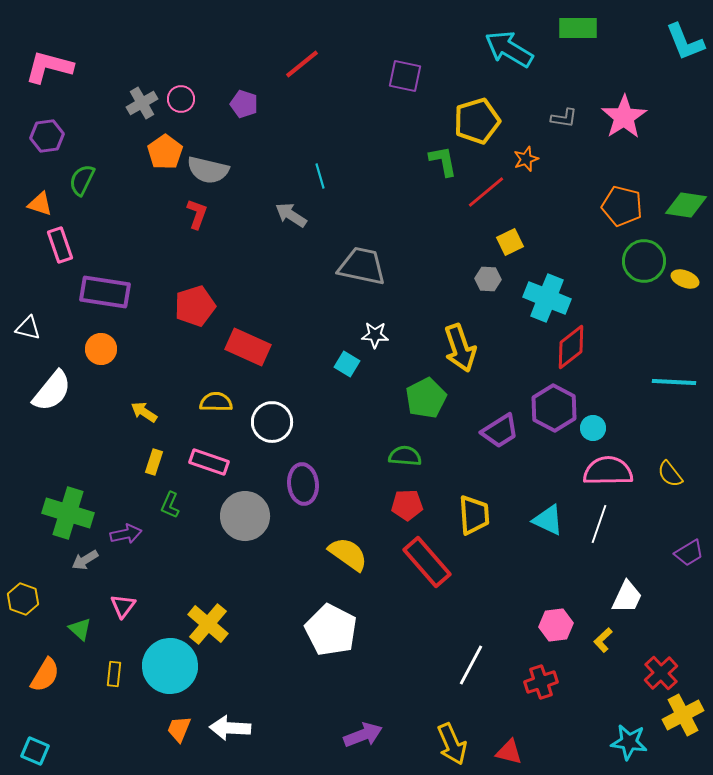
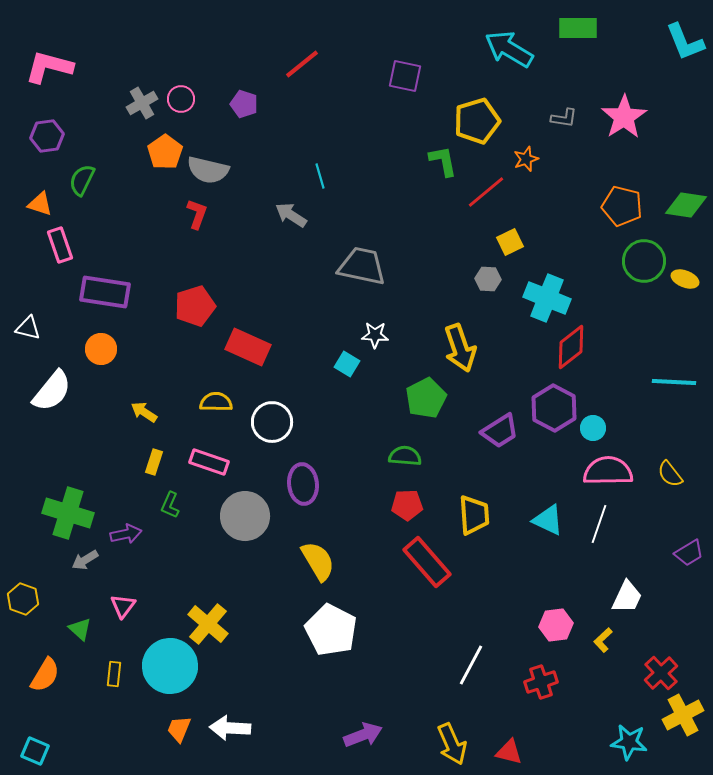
yellow semicircle at (348, 554): moved 30 px left, 7 px down; rotated 24 degrees clockwise
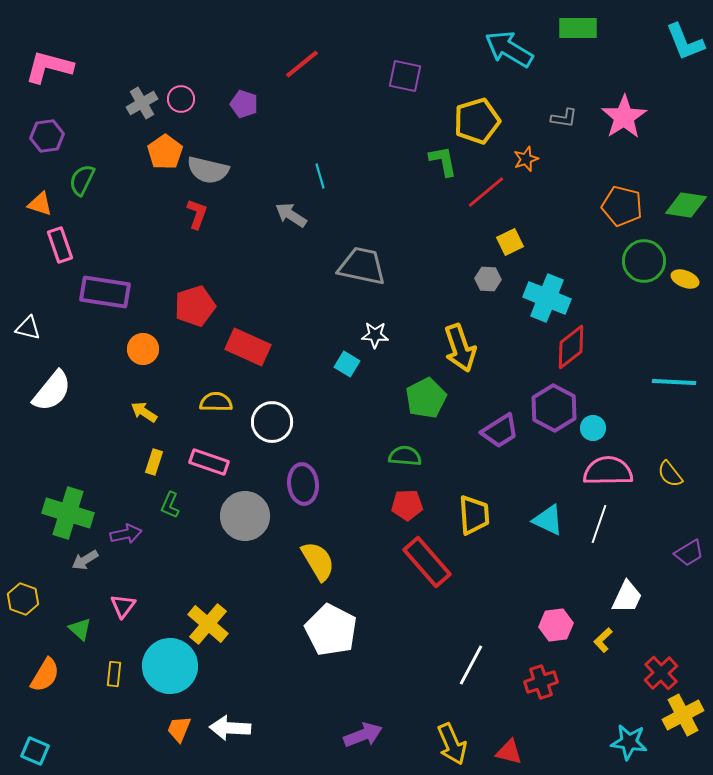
orange circle at (101, 349): moved 42 px right
